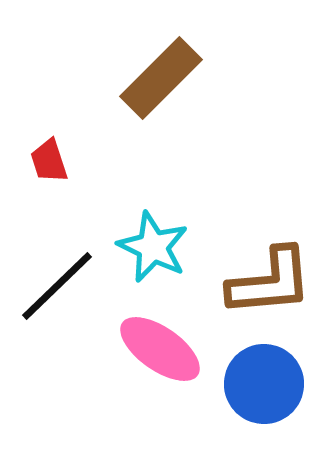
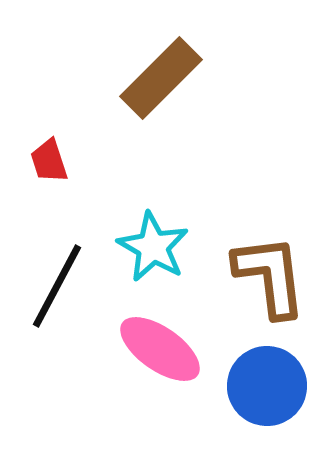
cyan star: rotated 4 degrees clockwise
brown L-shape: moved 6 px up; rotated 92 degrees counterclockwise
black line: rotated 18 degrees counterclockwise
blue circle: moved 3 px right, 2 px down
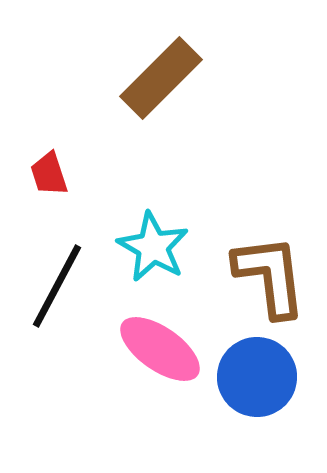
red trapezoid: moved 13 px down
blue circle: moved 10 px left, 9 px up
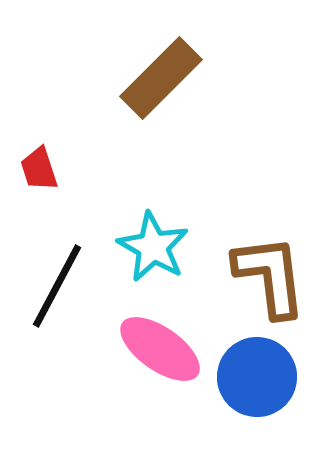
red trapezoid: moved 10 px left, 5 px up
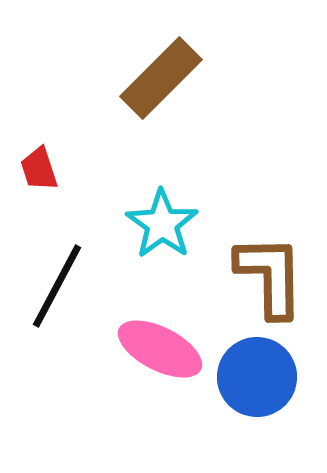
cyan star: moved 9 px right, 23 px up; rotated 6 degrees clockwise
brown L-shape: rotated 6 degrees clockwise
pink ellipse: rotated 8 degrees counterclockwise
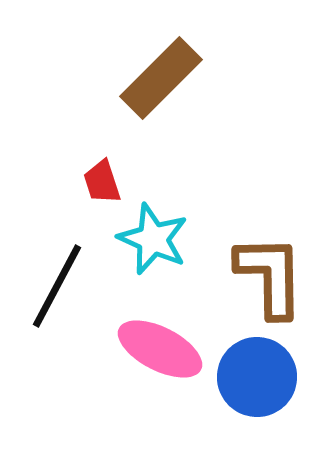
red trapezoid: moved 63 px right, 13 px down
cyan star: moved 9 px left, 15 px down; rotated 12 degrees counterclockwise
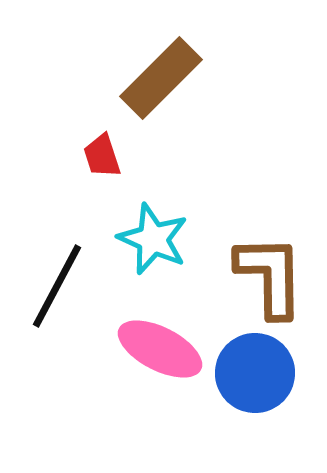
red trapezoid: moved 26 px up
blue circle: moved 2 px left, 4 px up
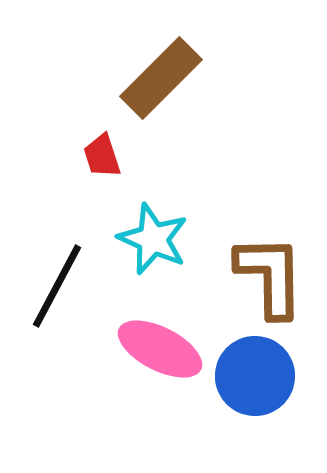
blue circle: moved 3 px down
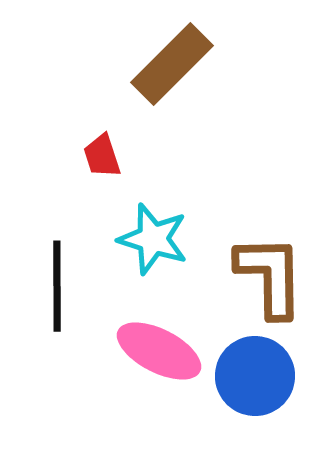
brown rectangle: moved 11 px right, 14 px up
cyan star: rotated 6 degrees counterclockwise
black line: rotated 28 degrees counterclockwise
pink ellipse: moved 1 px left, 2 px down
